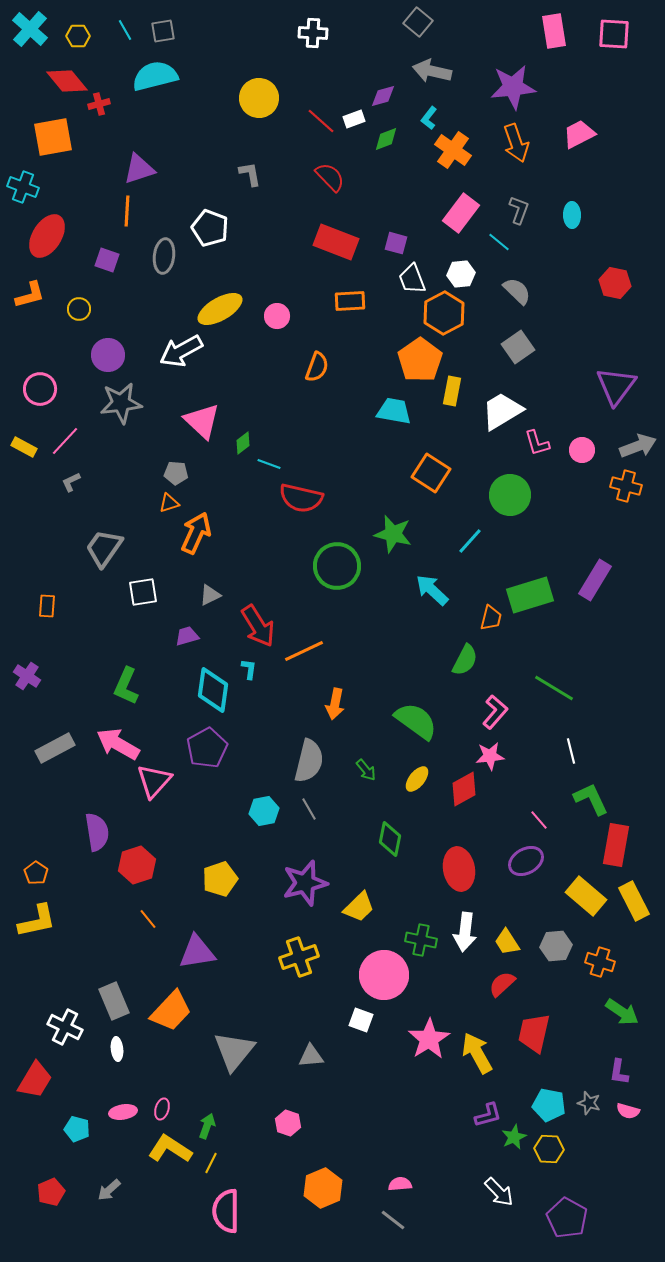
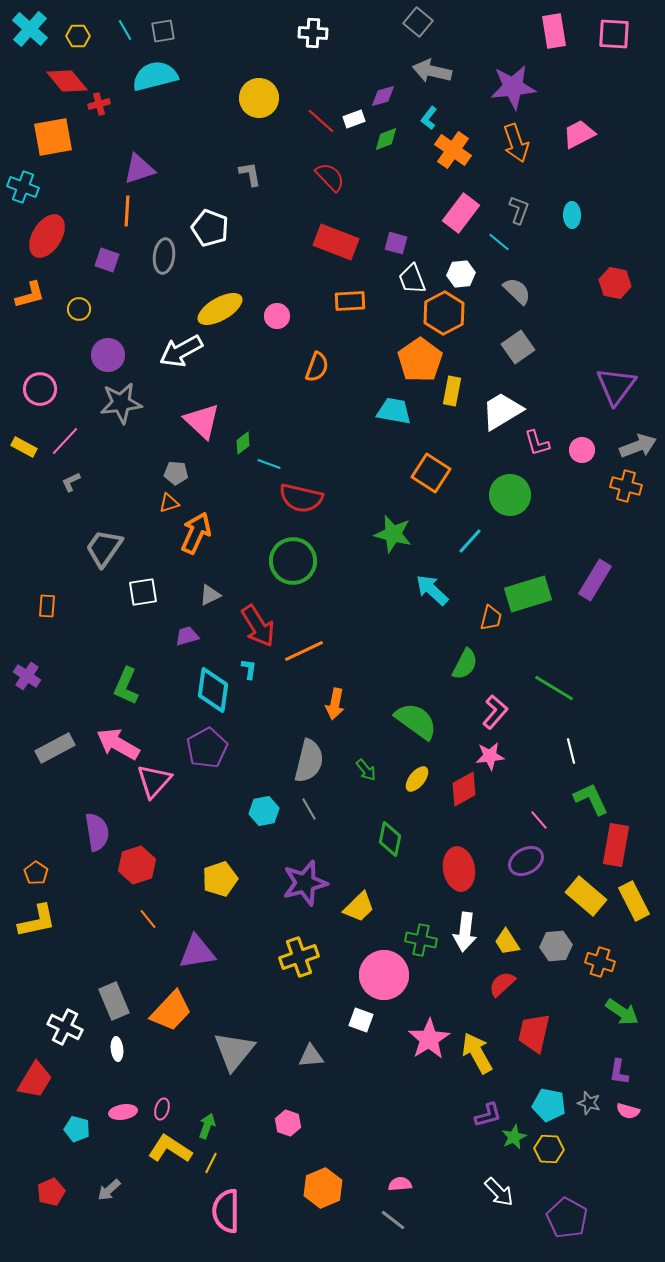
green circle at (337, 566): moved 44 px left, 5 px up
green rectangle at (530, 595): moved 2 px left, 1 px up
green semicircle at (465, 660): moved 4 px down
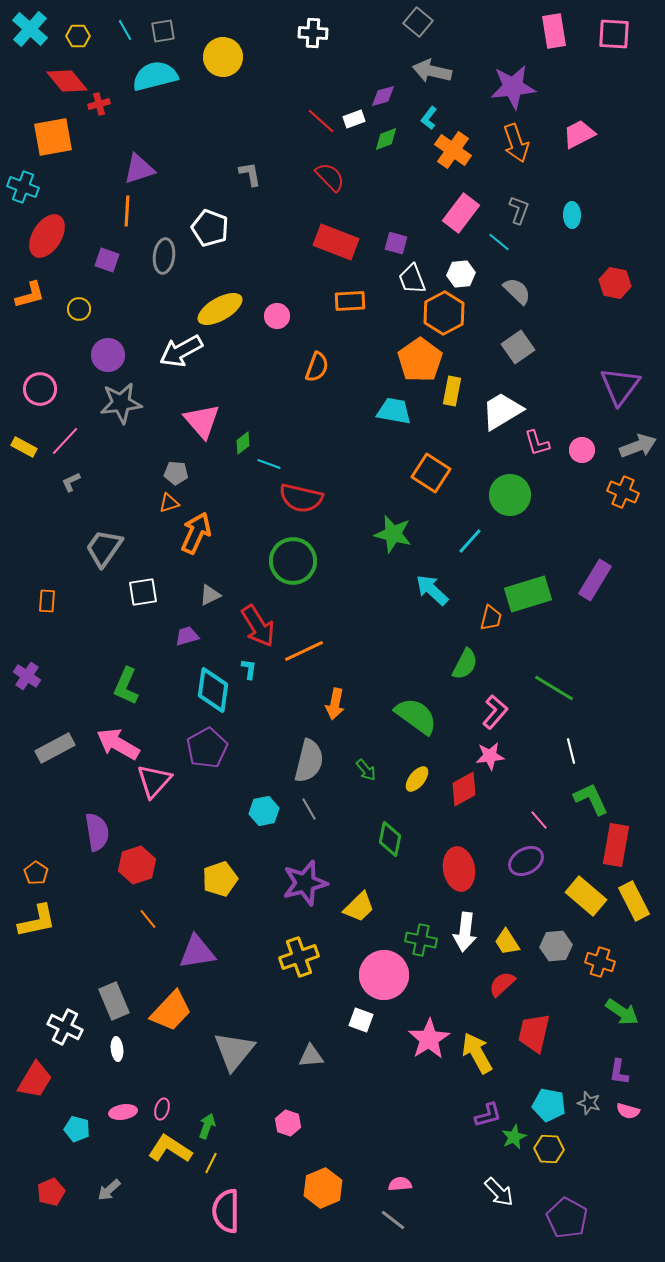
yellow circle at (259, 98): moved 36 px left, 41 px up
purple triangle at (616, 386): moved 4 px right
pink triangle at (202, 421): rotated 6 degrees clockwise
orange cross at (626, 486): moved 3 px left, 6 px down; rotated 8 degrees clockwise
orange rectangle at (47, 606): moved 5 px up
green semicircle at (416, 721): moved 5 px up
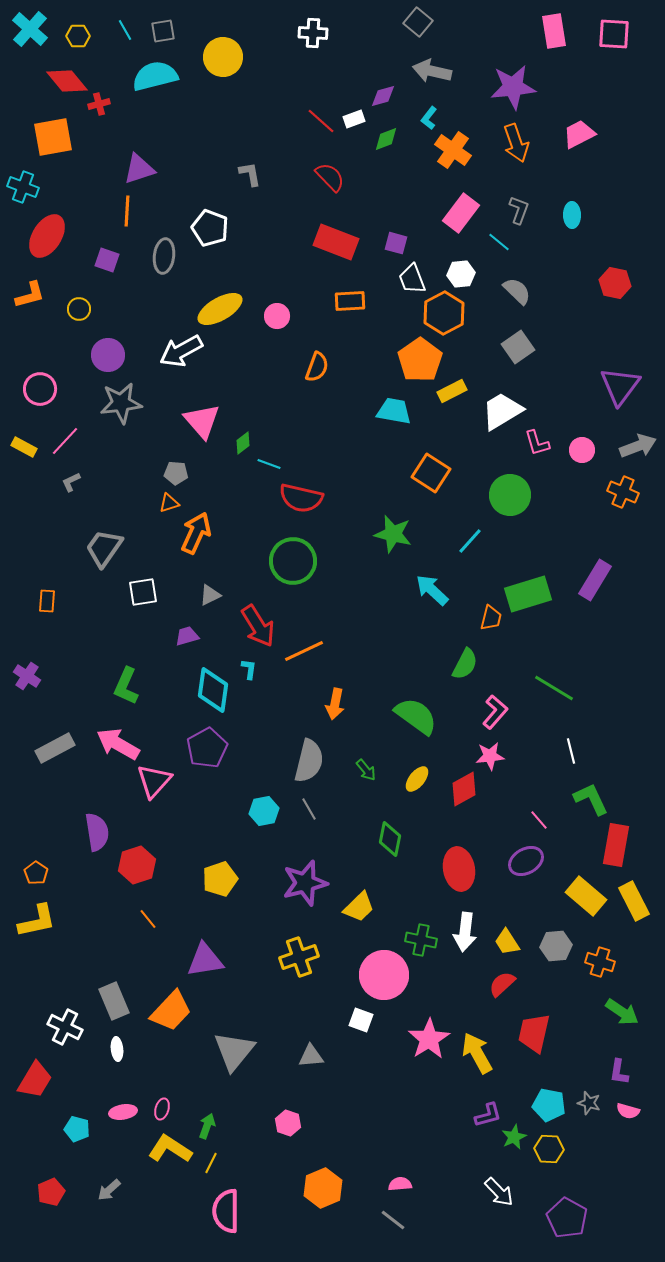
yellow rectangle at (452, 391): rotated 52 degrees clockwise
purple triangle at (197, 952): moved 8 px right, 8 px down
